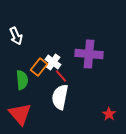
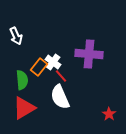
white semicircle: rotated 35 degrees counterclockwise
red triangle: moved 4 px right, 6 px up; rotated 40 degrees clockwise
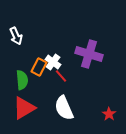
purple cross: rotated 12 degrees clockwise
orange rectangle: rotated 12 degrees counterclockwise
white semicircle: moved 4 px right, 11 px down
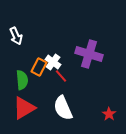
white semicircle: moved 1 px left
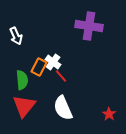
purple cross: moved 28 px up; rotated 8 degrees counterclockwise
red triangle: moved 2 px up; rotated 20 degrees counterclockwise
